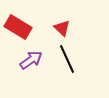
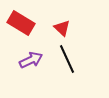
red rectangle: moved 3 px right, 4 px up
purple arrow: rotated 10 degrees clockwise
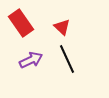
red rectangle: rotated 24 degrees clockwise
red triangle: moved 1 px up
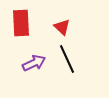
red rectangle: rotated 32 degrees clockwise
purple arrow: moved 3 px right, 3 px down
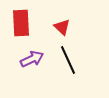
black line: moved 1 px right, 1 px down
purple arrow: moved 2 px left, 4 px up
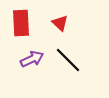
red triangle: moved 2 px left, 4 px up
black line: rotated 20 degrees counterclockwise
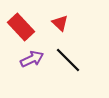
red rectangle: moved 4 px down; rotated 40 degrees counterclockwise
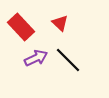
purple arrow: moved 4 px right, 1 px up
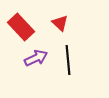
black line: rotated 40 degrees clockwise
